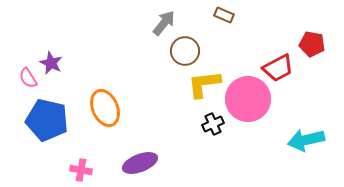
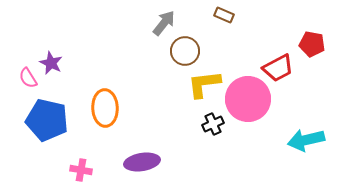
orange ellipse: rotated 21 degrees clockwise
purple ellipse: moved 2 px right, 1 px up; rotated 12 degrees clockwise
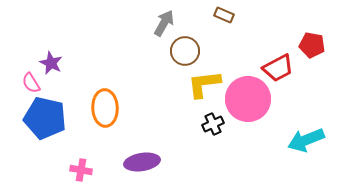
gray arrow: rotated 8 degrees counterclockwise
red pentagon: moved 1 px down
pink semicircle: moved 3 px right, 5 px down
blue pentagon: moved 2 px left, 2 px up
cyan arrow: rotated 9 degrees counterclockwise
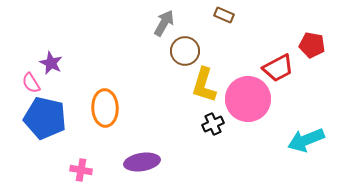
yellow L-shape: moved 1 px down; rotated 66 degrees counterclockwise
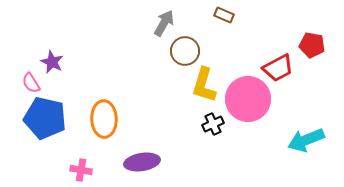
purple star: moved 1 px right, 1 px up
orange ellipse: moved 1 px left, 11 px down
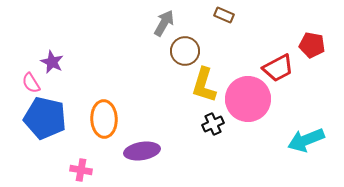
purple ellipse: moved 11 px up
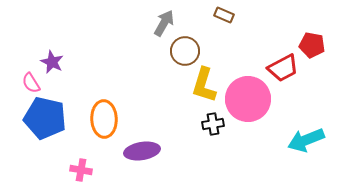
red trapezoid: moved 5 px right
black cross: rotated 15 degrees clockwise
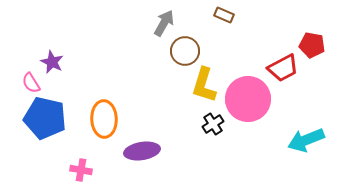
black cross: rotated 25 degrees counterclockwise
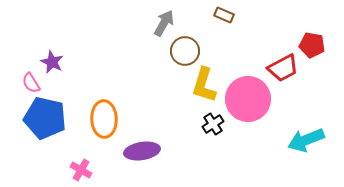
pink cross: rotated 20 degrees clockwise
